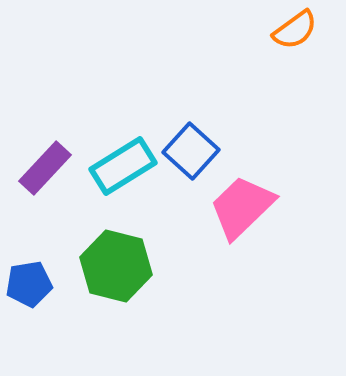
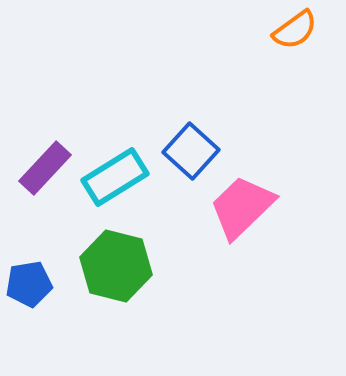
cyan rectangle: moved 8 px left, 11 px down
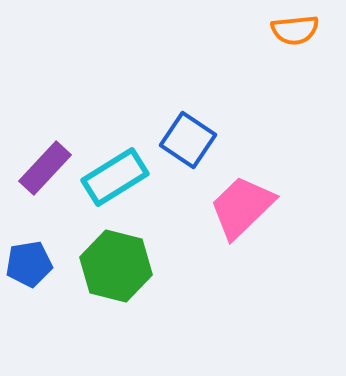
orange semicircle: rotated 30 degrees clockwise
blue square: moved 3 px left, 11 px up; rotated 8 degrees counterclockwise
blue pentagon: moved 20 px up
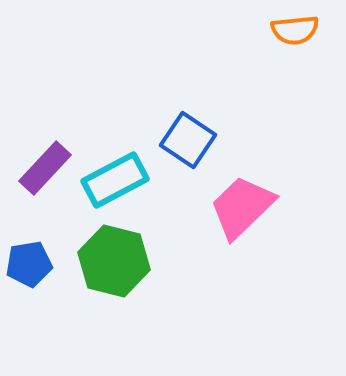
cyan rectangle: moved 3 px down; rotated 4 degrees clockwise
green hexagon: moved 2 px left, 5 px up
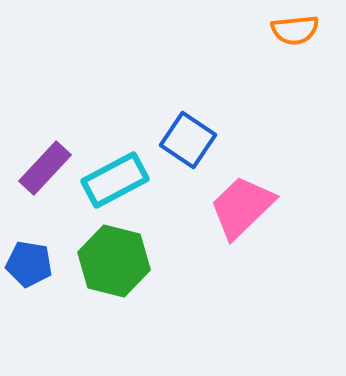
blue pentagon: rotated 18 degrees clockwise
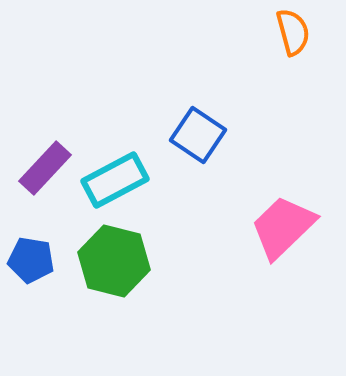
orange semicircle: moved 2 px left, 2 px down; rotated 99 degrees counterclockwise
blue square: moved 10 px right, 5 px up
pink trapezoid: moved 41 px right, 20 px down
blue pentagon: moved 2 px right, 4 px up
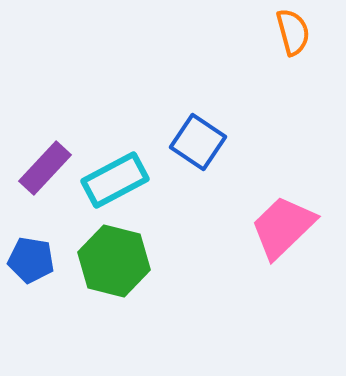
blue square: moved 7 px down
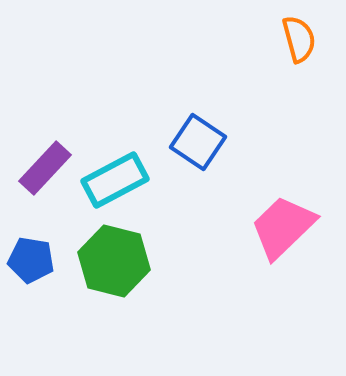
orange semicircle: moved 6 px right, 7 px down
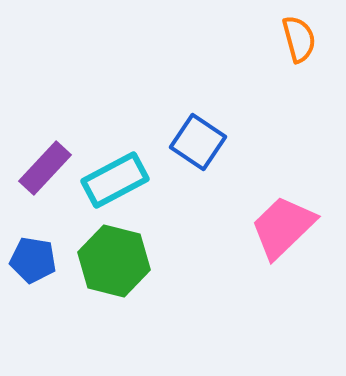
blue pentagon: moved 2 px right
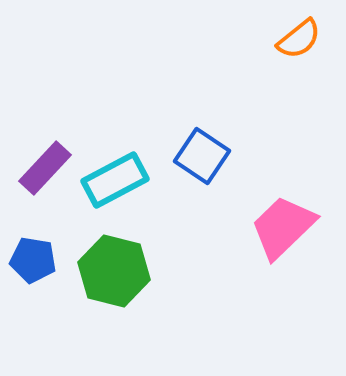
orange semicircle: rotated 66 degrees clockwise
blue square: moved 4 px right, 14 px down
green hexagon: moved 10 px down
